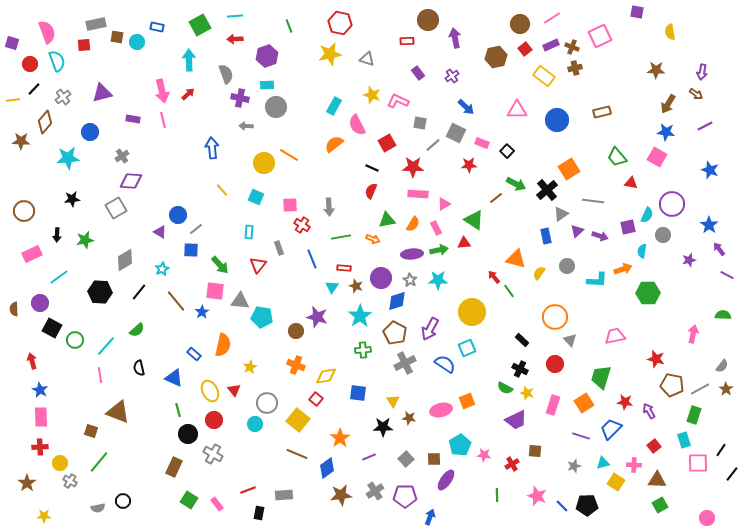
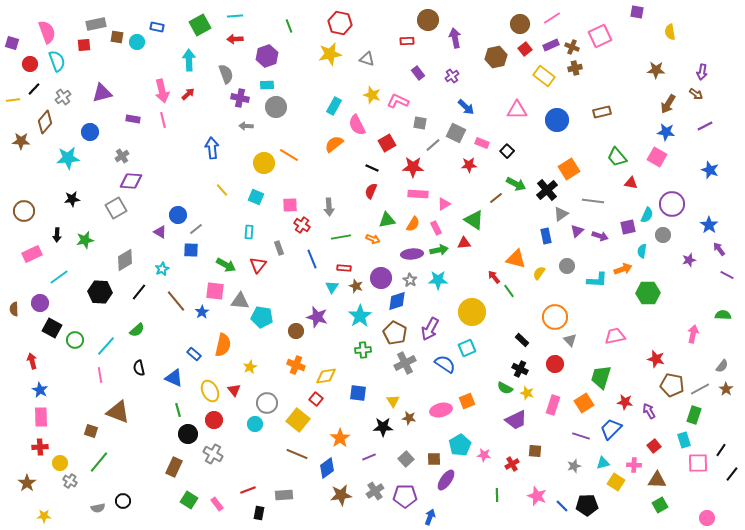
green arrow at (220, 265): moved 6 px right; rotated 18 degrees counterclockwise
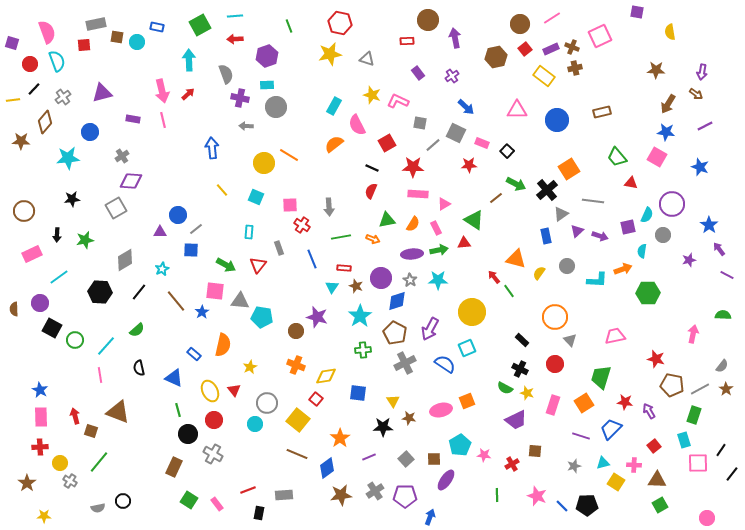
purple rectangle at (551, 45): moved 4 px down
blue star at (710, 170): moved 10 px left, 3 px up
purple triangle at (160, 232): rotated 32 degrees counterclockwise
red arrow at (32, 361): moved 43 px right, 55 px down
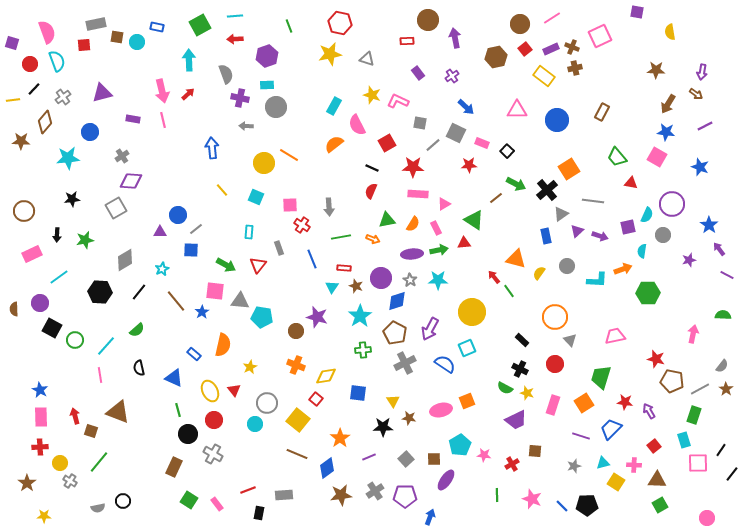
brown rectangle at (602, 112): rotated 48 degrees counterclockwise
brown pentagon at (672, 385): moved 4 px up
pink star at (537, 496): moved 5 px left, 3 px down
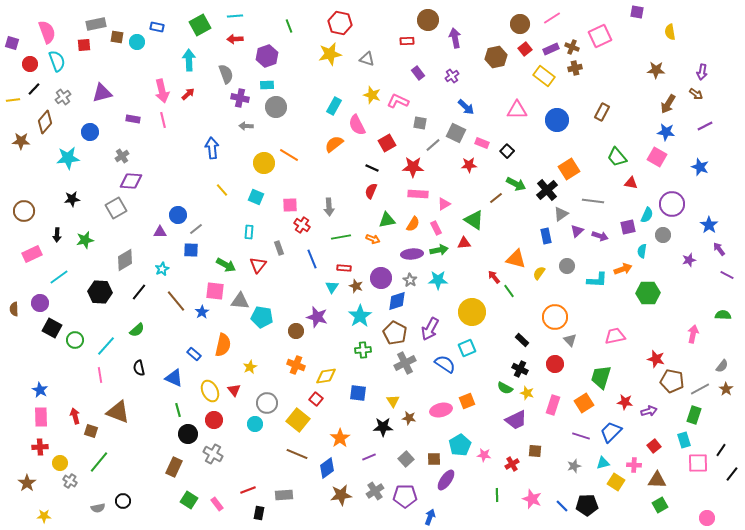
purple arrow at (649, 411): rotated 105 degrees clockwise
blue trapezoid at (611, 429): moved 3 px down
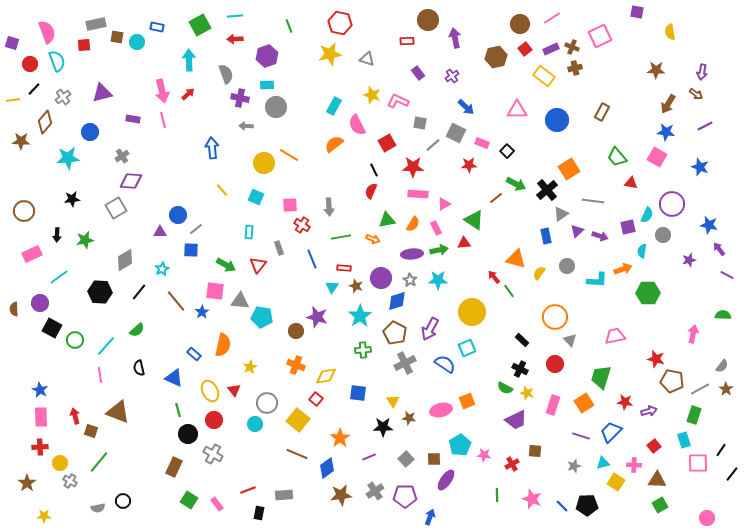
black line at (372, 168): moved 2 px right, 2 px down; rotated 40 degrees clockwise
blue star at (709, 225): rotated 24 degrees counterclockwise
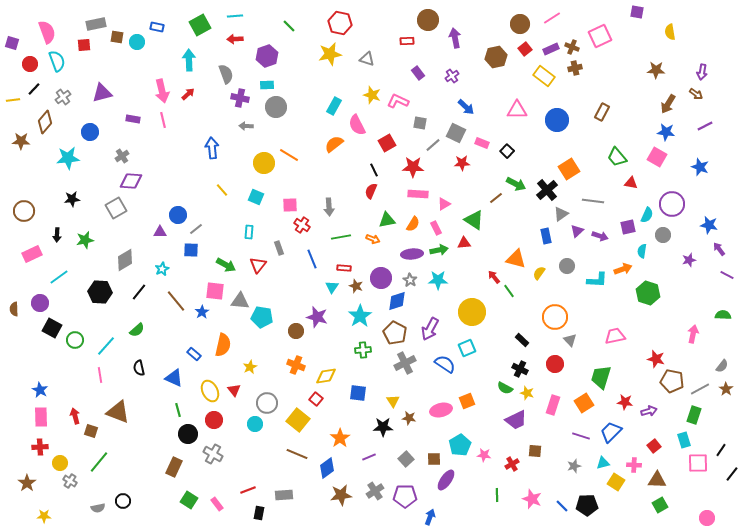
green line at (289, 26): rotated 24 degrees counterclockwise
red star at (469, 165): moved 7 px left, 2 px up
green hexagon at (648, 293): rotated 20 degrees clockwise
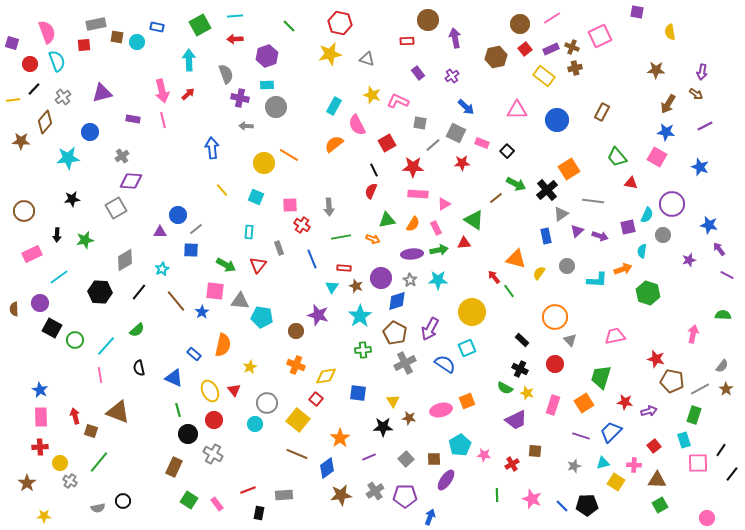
purple star at (317, 317): moved 1 px right, 2 px up
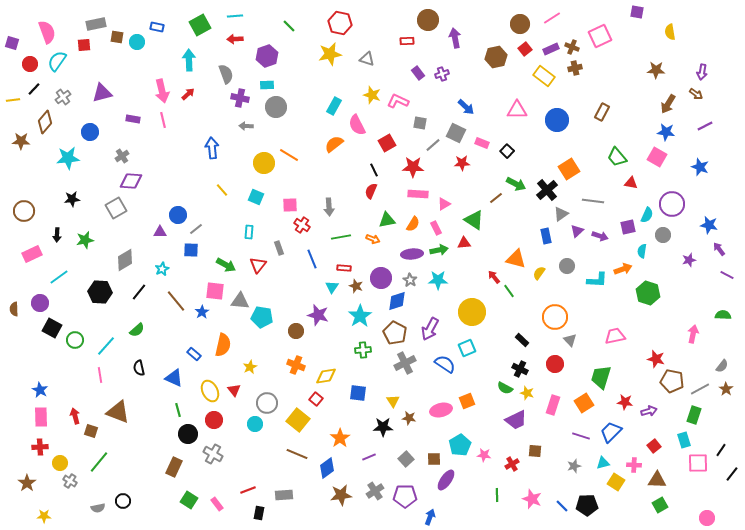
cyan semicircle at (57, 61): rotated 125 degrees counterclockwise
purple cross at (452, 76): moved 10 px left, 2 px up; rotated 16 degrees clockwise
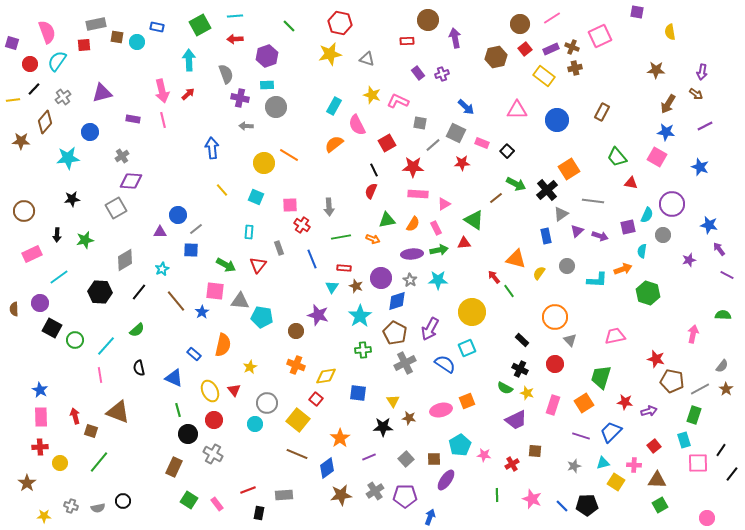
gray cross at (70, 481): moved 1 px right, 25 px down; rotated 16 degrees counterclockwise
